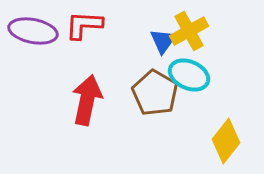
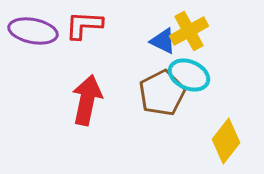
blue triangle: rotated 40 degrees counterclockwise
brown pentagon: moved 7 px right; rotated 15 degrees clockwise
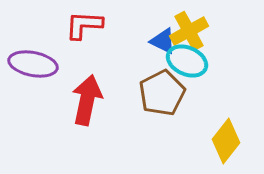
purple ellipse: moved 33 px down
cyan ellipse: moved 2 px left, 14 px up
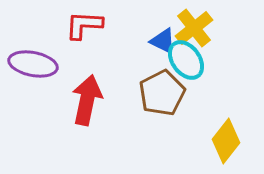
yellow cross: moved 5 px right, 3 px up; rotated 9 degrees counterclockwise
cyan ellipse: moved 1 px left, 1 px up; rotated 30 degrees clockwise
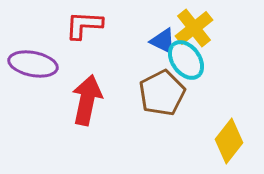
yellow diamond: moved 3 px right
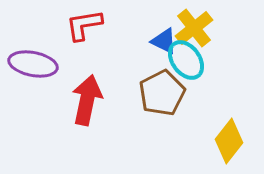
red L-shape: rotated 12 degrees counterclockwise
blue triangle: moved 1 px right
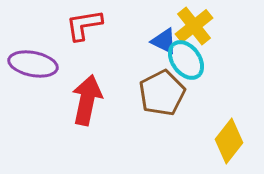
yellow cross: moved 2 px up
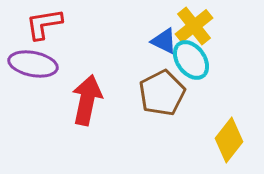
red L-shape: moved 40 px left, 1 px up
cyan ellipse: moved 5 px right
yellow diamond: moved 1 px up
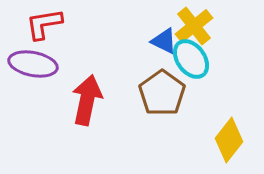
cyan ellipse: moved 1 px up
brown pentagon: rotated 9 degrees counterclockwise
